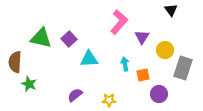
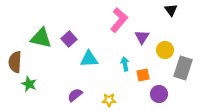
pink L-shape: moved 2 px up
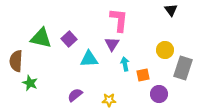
pink L-shape: rotated 35 degrees counterclockwise
purple triangle: moved 30 px left, 7 px down
brown semicircle: moved 1 px right, 1 px up
green star: moved 1 px right, 1 px up
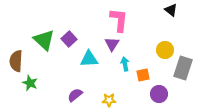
black triangle: rotated 16 degrees counterclockwise
green triangle: moved 3 px right, 2 px down; rotated 30 degrees clockwise
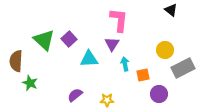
gray rectangle: rotated 45 degrees clockwise
yellow star: moved 2 px left
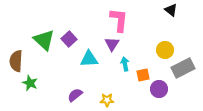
purple circle: moved 5 px up
